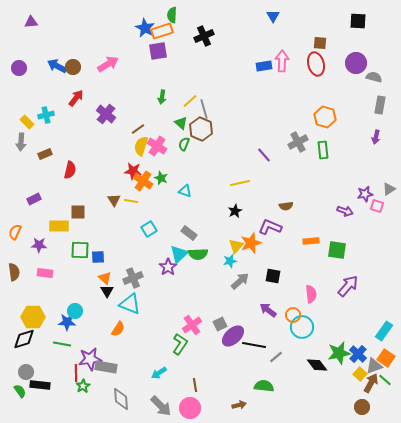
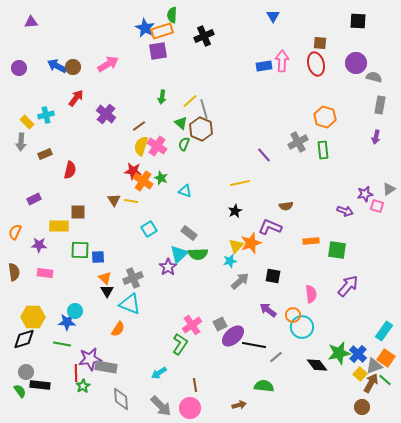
brown line at (138, 129): moved 1 px right, 3 px up
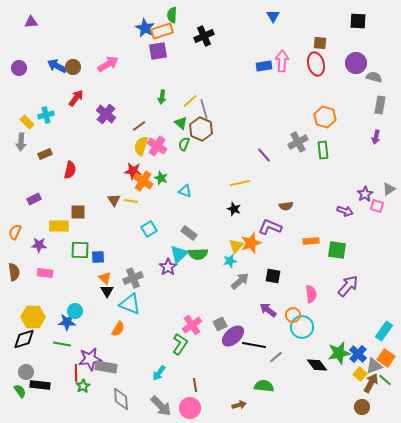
purple star at (365, 194): rotated 21 degrees counterclockwise
black star at (235, 211): moved 1 px left, 2 px up; rotated 24 degrees counterclockwise
cyan arrow at (159, 373): rotated 21 degrees counterclockwise
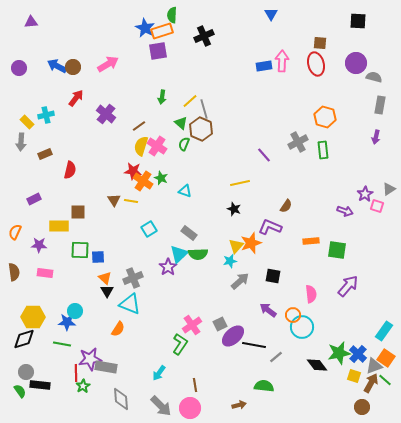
blue triangle at (273, 16): moved 2 px left, 2 px up
brown semicircle at (286, 206): rotated 48 degrees counterclockwise
yellow square at (360, 374): moved 6 px left, 2 px down; rotated 24 degrees counterclockwise
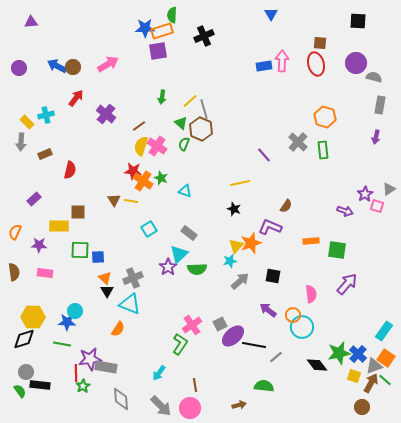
blue star at (145, 28): rotated 30 degrees counterclockwise
gray cross at (298, 142): rotated 18 degrees counterclockwise
purple rectangle at (34, 199): rotated 16 degrees counterclockwise
green semicircle at (198, 254): moved 1 px left, 15 px down
purple arrow at (348, 286): moved 1 px left, 2 px up
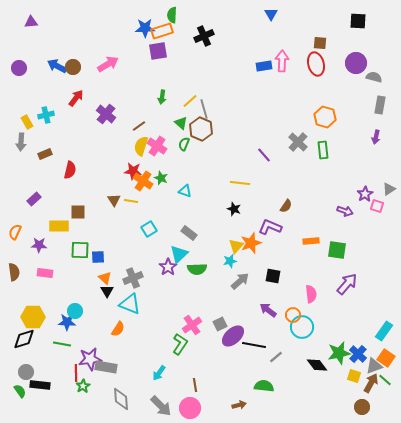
yellow rectangle at (27, 122): rotated 16 degrees clockwise
yellow line at (240, 183): rotated 18 degrees clockwise
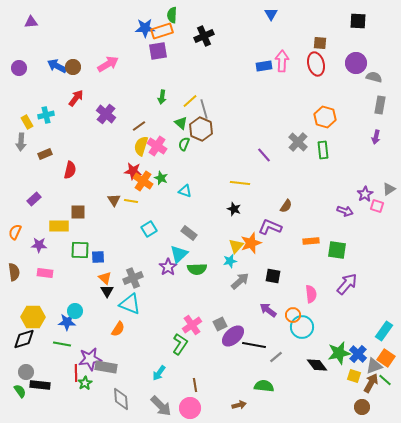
green star at (83, 386): moved 2 px right, 3 px up
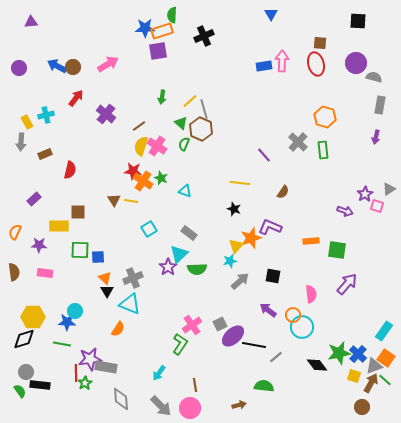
brown semicircle at (286, 206): moved 3 px left, 14 px up
orange star at (251, 243): moved 5 px up
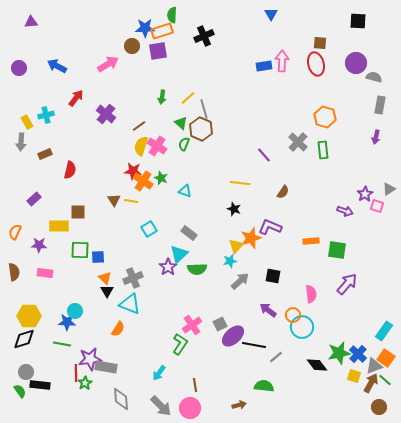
brown circle at (73, 67): moved 59 px right, 21 px up
yellow line at (190, 101): moved 2 px left, 3 px up
yellow hexagon at (33, 317): moved 4 px left, 1 px up
brown circle at (362, 407): moved 17 px right
